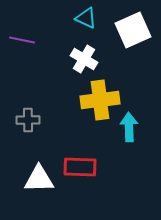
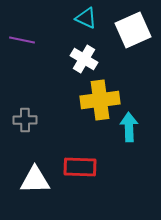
gray cross: moved 3 px left
white triangle: moved 4 px left, 1 px down
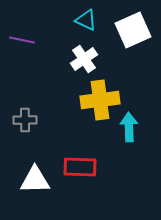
cyan triangle: moved 2 px down
white cross: rotated 24 degrees clockwise
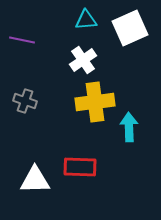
cyan triangle: rotated 30 degrees counterclockwise
white square: moved 3 px left, 2 px up
white cross: moved 1 px left, 1 px down
yellow cross: moved 5 px left, 2 px down
gray cross: moved 19 px up; rotated 20 degrees clockwise
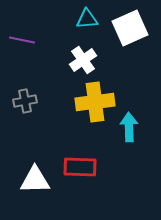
cyan triangle: moved 1 px right, 1 px up
gray cross: rotated 30 degrees counterclockwise
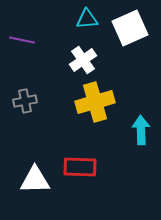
yellow cross: rotated 9 degrees counterclockwise
cyan arrow: moved 12 px right, 3 px down
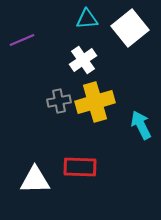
white square: rotated 15 degrees counterclockwise
purple line: rotated 35 degrees counterclockwise
gray cross: moved 34 px right
cyan arrow: moved 5 px up; rotated 24 degrees counterclockwise
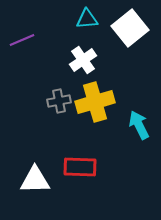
cyan arrow: moved 2 px left
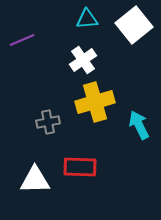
white square: moved 4 px right, 3 px up
gray cross: moved 11 px left, 21 px down
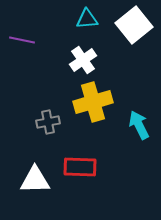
purple line: rotated 35 degrees clockwise
yellow cross: moved 2 px left
